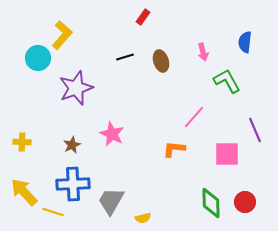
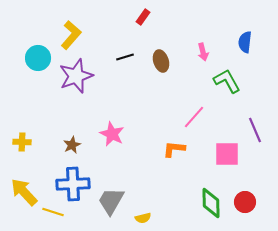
yellow L-shape: moved 9 px right
purple star: moved 12 px up
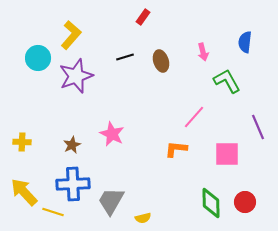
purple line: moved 3 px right, 3 px up
orange L-shape: moved 2 px right
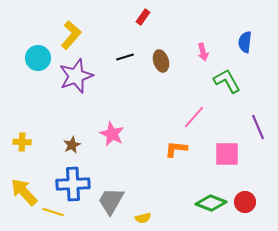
green diamond: rotated 68 degrees counterclockwise
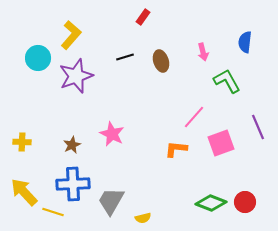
pink square: moved 6 px left, 11 px up; rotated 20 degrees counterclockwise
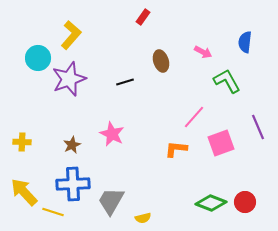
pink arrow: rotated 48 degrees counterclockwise
black line: moved 25 px down
purple star: moved 7 px left, 3 px down
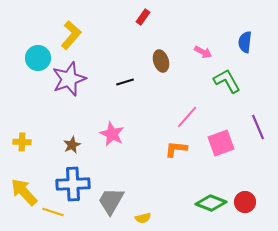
pink line: moved 7 px left
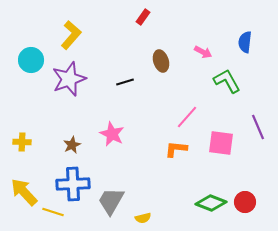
cyan circle: moved 7 px left, 2 px down
pink square: rotated 28 degrees clockwise
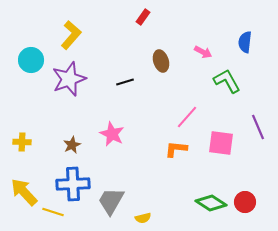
green diamond: rotated 12 degrees clockwise
